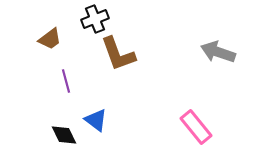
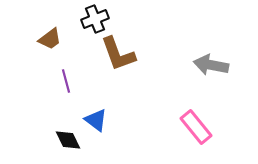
gray arrow: moved 7 px left, 13 px down; rotated 8 degrees counterclockwise
black diamond: moved 4 px right, 5 px down
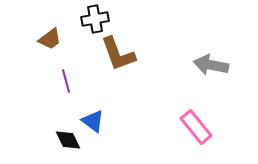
black cross: rotated 12 degrees clockwise
blue triangle: moved 3 px left, 1 px down
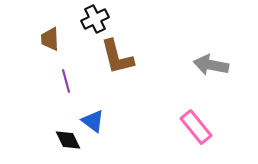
black cross: rotated 16 degrees counterclockwise
brown trapezoid: rotated 125 degrees clockwise
brown L-shape: moved 1 px left, 3 px down; rotated 6 degrees clockwise
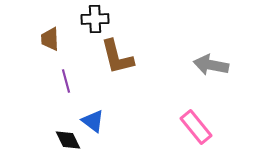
black cross: rotated 24 degrees clockwise
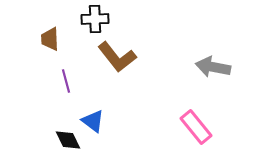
brown L-shape: rotated 24 degrees counterclockwise
gray arrow: moved 2 px right, 2 px down
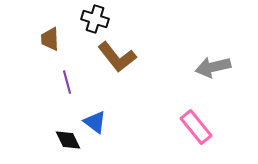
black cross: rotated 20 degrees clockwise
gray arrow: rotated 24 degrees counterclockwise
purple line: moved 1 px right, 1 px down
blue triangle: moved 2 px right, 1 px down
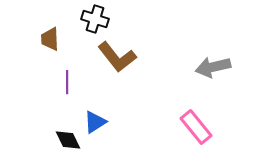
purple line: rotated 15 degrees clockwise
blue triangle: rotated 50 degrees clockwise
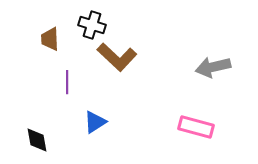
black cross: moved 3 px left, 6 px down
brown L-shape: rotated 9 degrees counterclockwise
pink rectangle: rotated 36 degrees counterclockwise
black diamond: moved 31 px left; rotated 16 degrees clockwise
